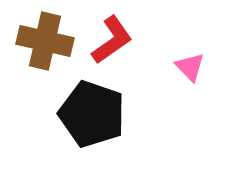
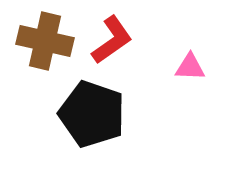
pink triangle: rotated 44 degrees counterclockwise
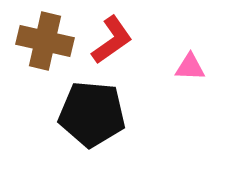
black pentagon: rotated 14 degrees counterclockwise
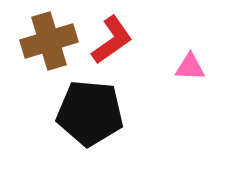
brown cross: moved 4 px right; rotated 30 degrees counterclockwise
black pentagon: moved 2 px left, 1 px up
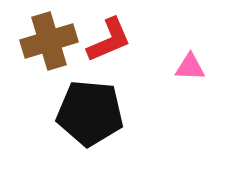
red L-shape: moved 3 px left; rotated 12 degrees clockwise
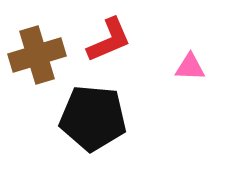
brown cross: moved 12 px left, 14 px down
black pentagon: moved 3 px right, 5 px down
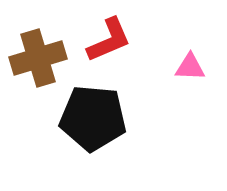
brown cross: moved 1 px right, 3 px down
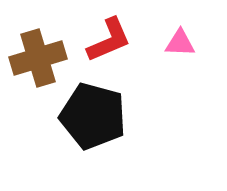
pink triangle: moved 10 px left, 24 px up
black pentagon: moved 2 px up; rotated 10 degrees clockwise
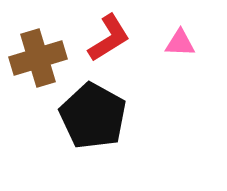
red L-shape: moved 2 px up; rotated 9 degrees counterclockwise
black pentagon: rotated 14 degrees clockwise
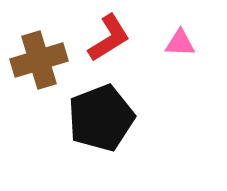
brown cross: moved 1 px right, 2 px down
black pentagon: moved 8 px right, 2 px down; rotated 22 degrees clockwise
